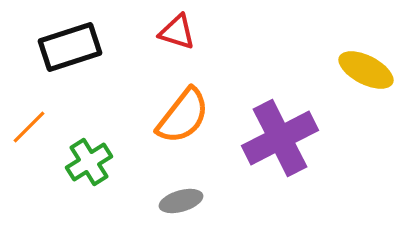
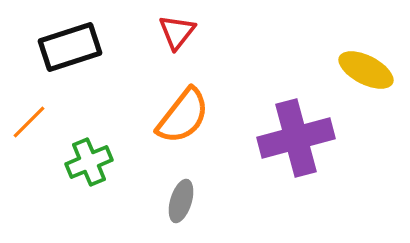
red triangle: rotated 51 degrees clockwise
orange line: moved 5 px up
purple cross: moved 16 px right; rotated 12 degrees clockwise
green cross: rotated 9 degrees clockwise
gray ellipse: rotated 57 degrees counterclockwise
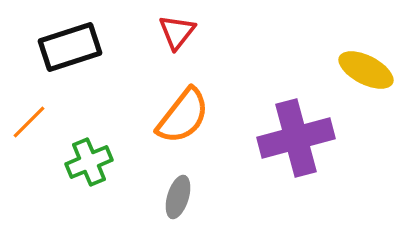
gray ellipse: moved 3 px left, 4 px up
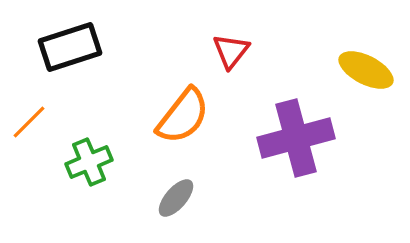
red triangle: moved 54 px right, 19 px down
gray ellipse: moved 2 px left, 1 px down; rotated 24 degrees clockwise
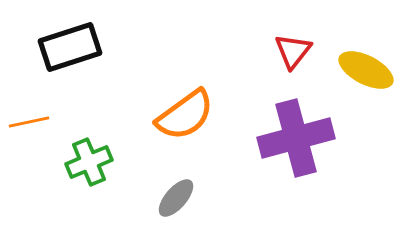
red triangle: moved 62 px right
orange semicircle: moved 2 px right, 1 px up; rotated 16 degrees clockwise
orange line: rotated 33 degrees clockwise
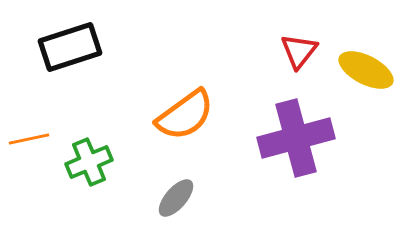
red triangle: moved 6 px right
orange line: moved 17 px down
